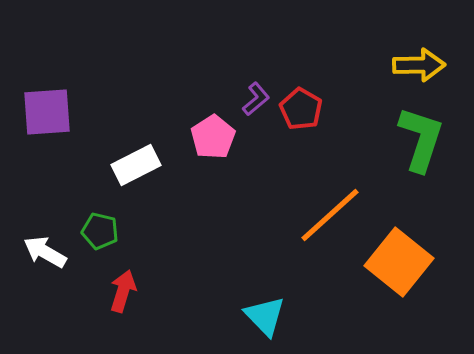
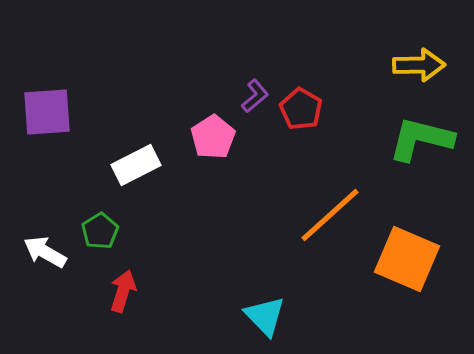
purple L-shape: moved 1 px left, 3 px up
green L-shape: rotated 94 degrees counterclockwise
green pentagon: rotated 27 degrees clockwise
orange square: moved 8 px right, 3 px up; rotated 16 degrees counterclockwise
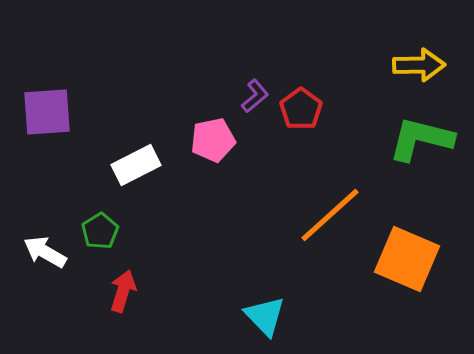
red pentagon: rotated 6 degrees clockwise
pink pentagon: moved 3 px down; rotated 21 degrees clockwise
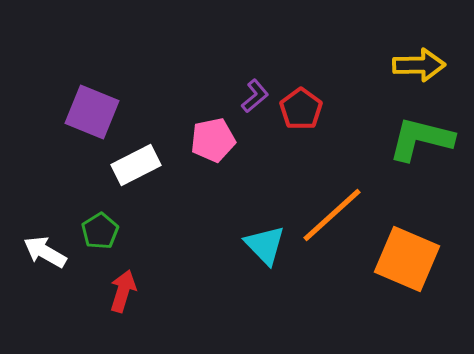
purple square: moved 45 px right; rotated 26 degrees clockwise
orange line: moved 2 px right
cyan triangle: moved 71 px up
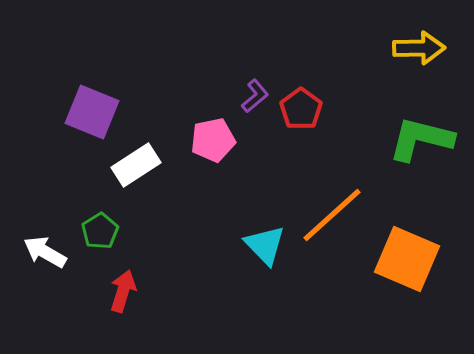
yellow arrow: moved 17 px up
white rectangle: rotated 6 degrees counterclockwise
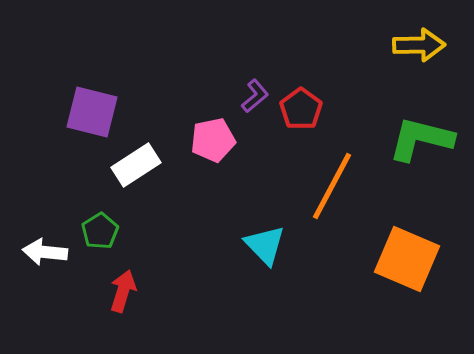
yellow arrow: moved 3 px up
purple square: rotated 8 degrees counterclockwise
orange line: moved 29 px up; rotated 20 degrees counterclockwise
white arrow: rotated 24 degrees counterclockwise
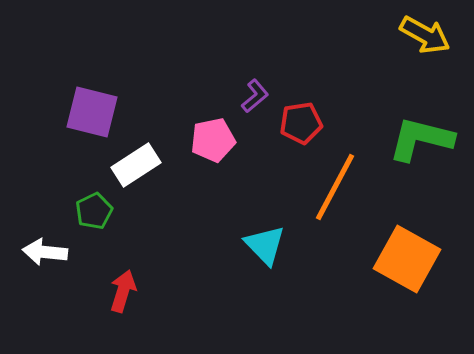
yellow arrow: moved 6 px right, 10 px up; rotated 30 degrees clockwise
red pentagon: moved 14 px down; rotated 27 degrees clockwise
orange line: moved 3 px right, 1 px down
green pentagon: moved 6 px left, 20 px up; rotated 6 degrees clockwise
orange square: rotated 6 degrees clockwise
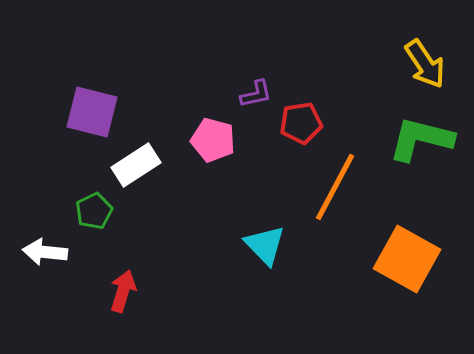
yellow arrow: moved 29 px down; rotated 27 degrees clockwise
purple L-shape: moved 1 px right, 2 px up; rotated 28 degrees clockwise
pink pentagon: rotated 27 degrees clockwise
